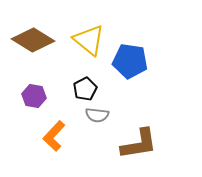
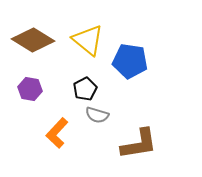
yellow triangle: moved 1 px left
purple hexagon: moved 4 px left, 7 px up
gray semicircle: rotated 10 degrees clockwise
orange L-shape: moved 3 px right, 3 px up
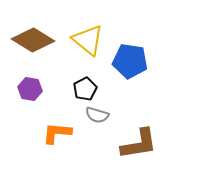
orange L-shape: rotated 52 degrees clockwise
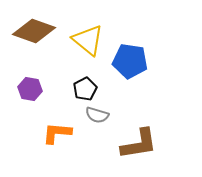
brown diamond: moved 1 px right, 9 px up; rotated 12 degrees counterclockwise
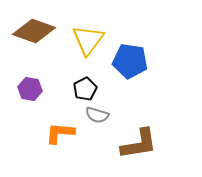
yellow triangle: rotated 28 degrees clockwise
orange L-shape: moved 3 px right
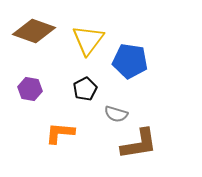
gray semicircle: moved 19 px right, 1 px up
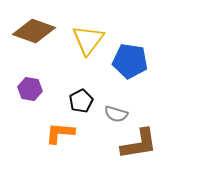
black pentagon: moved 4 px left, 12 px down
